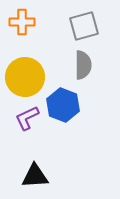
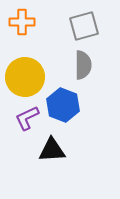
black triangle: moved 17 px right, 26 px up
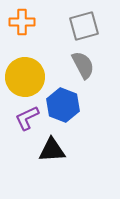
gray semicircle: rotated 28 degrees counterclockwise
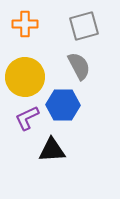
orange cross: moved 3 px right, 2 px down
gray semicircle: moved 4 px left, 1 px down
blue hexagon: rotated 20 degrees counterclockwise
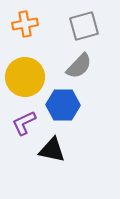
orange cross: rotated 10 degrees counterclockwise
gray semicircle: rotated 72 degrees clockwise
purple L-shape: moved 3 px left, 5 px down
black triangle: rotated 16 degrees clockwise
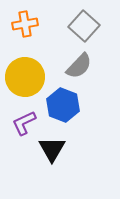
gray square: rotated 32 degrees counterclockwise
blue hexagon: rotated 20 degrees clockwise
black triangle: moved 1 px up; rotated 48 degrees clockwise
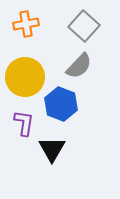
orange cross: moved 1 px right
blue hexagon: moved 2 px left, 1 px up
purple L-shape: rotated 124 degrees clockwise
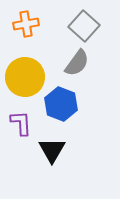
gray semicircle: moved 2 px left, 3 px up; rotated 8 degrees counterclockwise
purple L-shape: moved 3 px left; rotated 12 degrees counterclockwise
black triangle: moved 1 px down
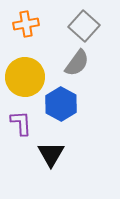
blue hexagon: rotated 8 degrees clockwise
black triangle: moved 1 px left, 4 px down
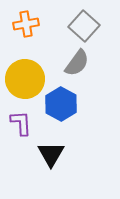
yellow circle: moved 2 px down
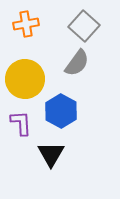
blue hexagon: moved 7 px down
